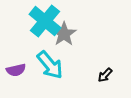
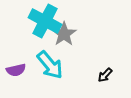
cyan cross: rotated 12 degrees counterclockwise
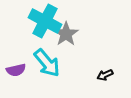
gray star: moved 2 px right
cyan arrow: moved 3 px left, 2 px up
black arrow: rotated 21 degrees clockwise
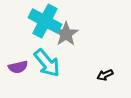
purple semicircle: moved 2 px right, 3 px up
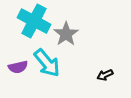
cyan cross: moved 11 px left
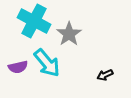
gray star: moved 3 px right
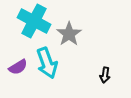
cyan arrow: rotated 20 degrees clockwise
purple semicircle: rotated 18 degrees counterclockwise
black arrow: rotated 56 degrees counterclockwise
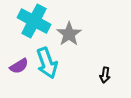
purple semicircle: moved 1 px right, 1 px up
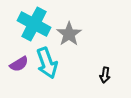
cyan cross: moved 3 px down
purple semicircle: moved 2 px up
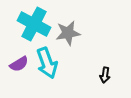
gray star: moved 1 px left, 1 px up; rotated 25 degrees clockwise
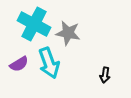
gray star: rotated 20 degrees clockwise
cyan arrow: moved 2 px right
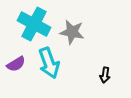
gray star: moved 4 px right, 1 px up
purple semicircle: moved 3 px left
